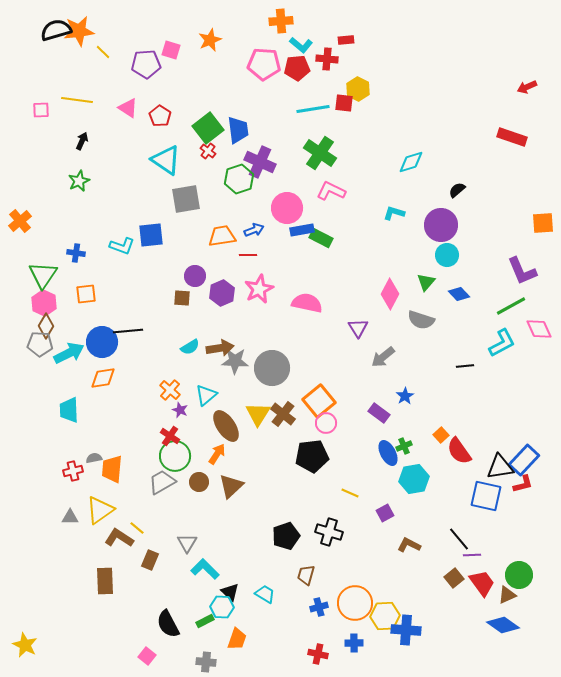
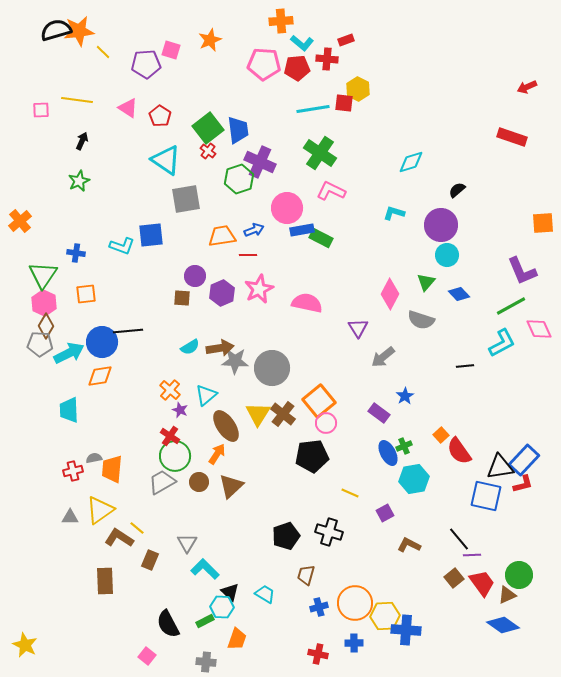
red rectangle at (346, 40): rotated 14 degrees counterclockwise
cyan L-shape at (301, 45): moved 1 px right, 2 px up
orange diamond at (103, 378): moved 3 px left, 2 px up
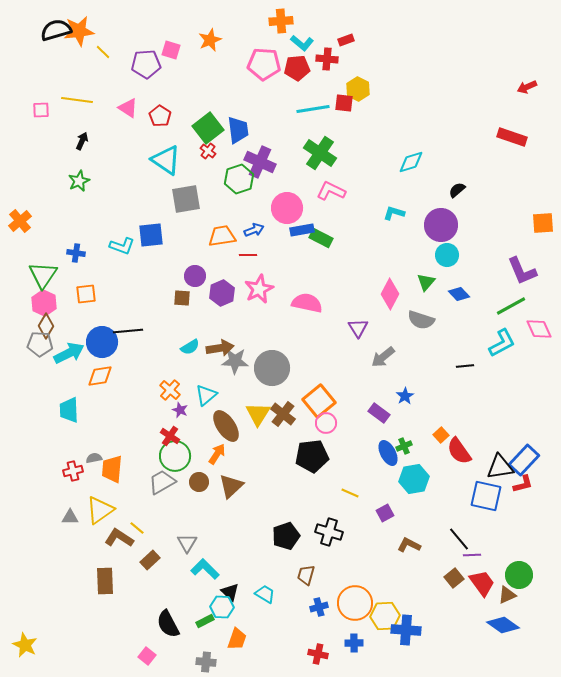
brown rectangle at (150, 560): rotated 24 degrees clockwise
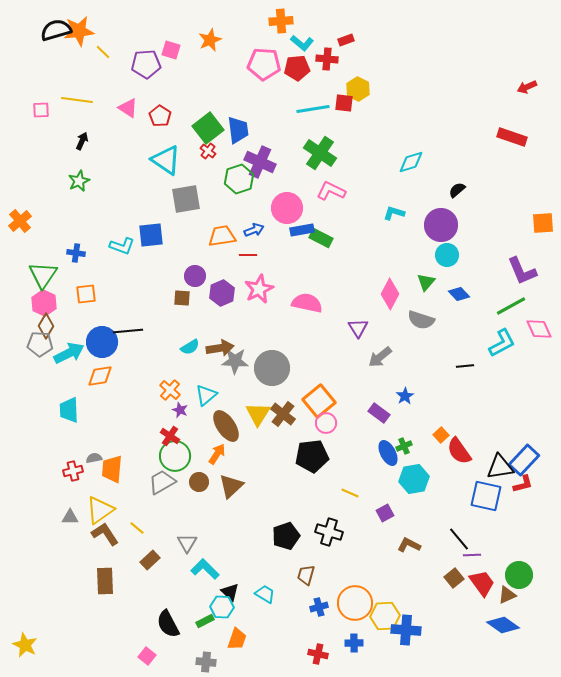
gray arrow at (383, 357): moved 3 px left
brown L-shape at (119, 538): moved 14 px left, 4 px up; rotated 24 degrees clockwise
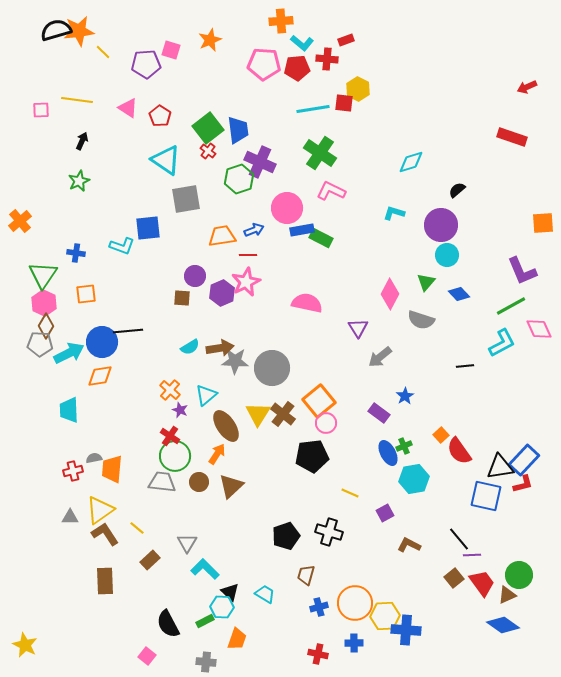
blue square at (151, 235): moved 3 px left, 7 px up
pink star at (259, 289): moved 13 px left, 7 px up
gray trapezoid at (162, 482): rotated 36 degrees clockwise
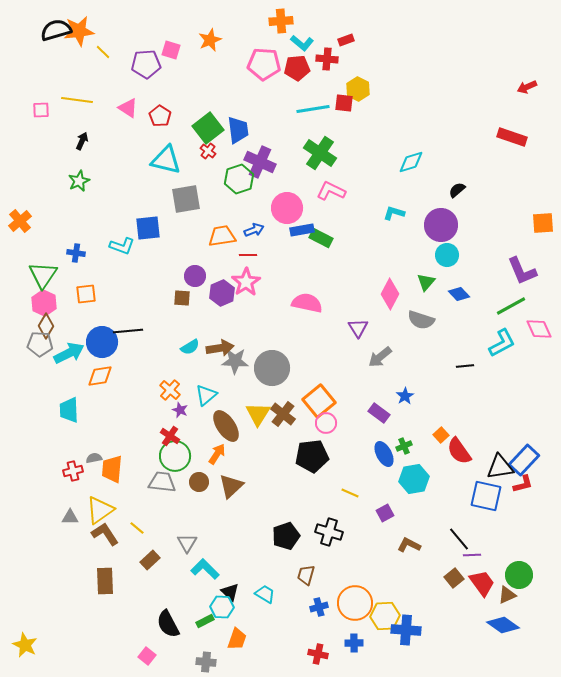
cyan triangle at (166, 160): rotated 20 degrees counterclockwise
pink star at (246, 282): rotated 8 degrees counterclockwise
blue ellipse at (388, 453): moved 4 px left, 1 px down
